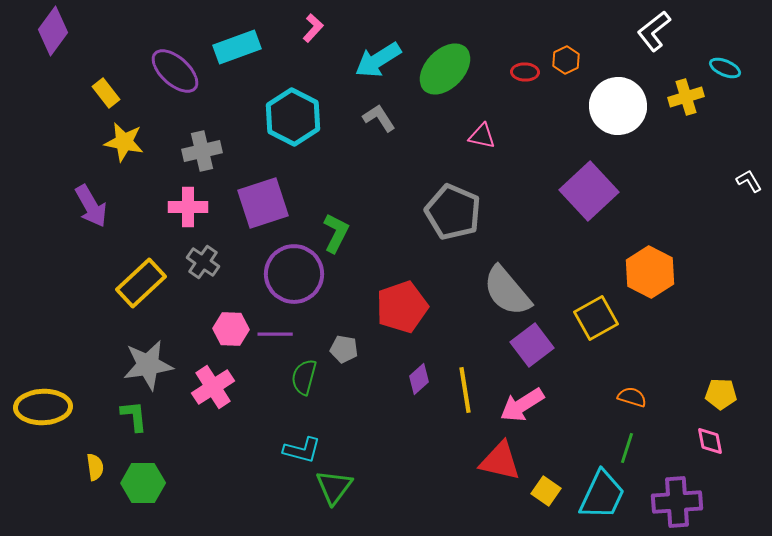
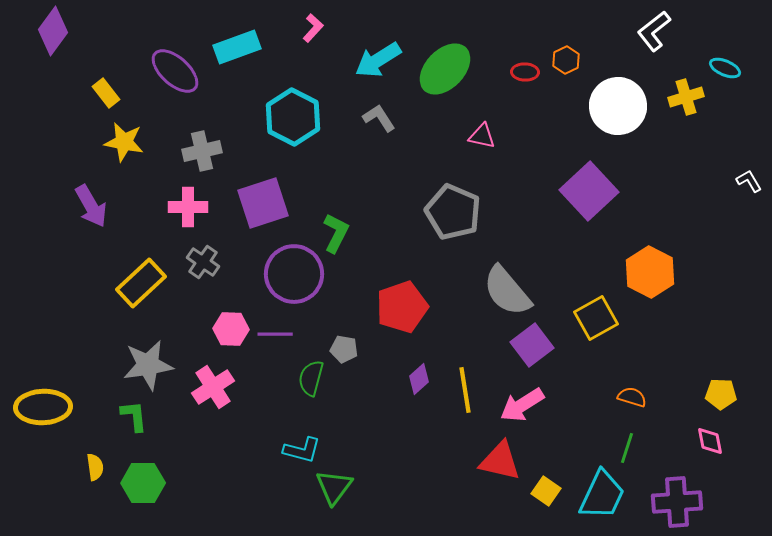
green semicircle at (304, 377): moved 7 px right, 1 px down
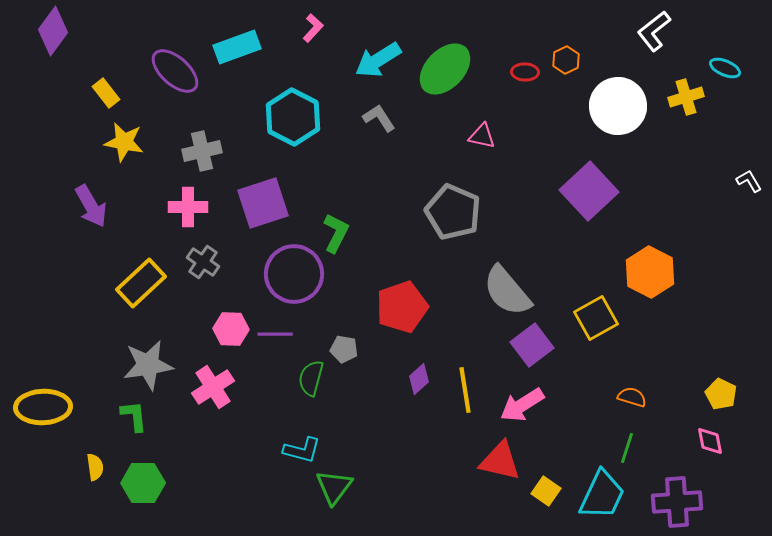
yellow pentagon at (721, 394): rotated 24 degrees clockwise
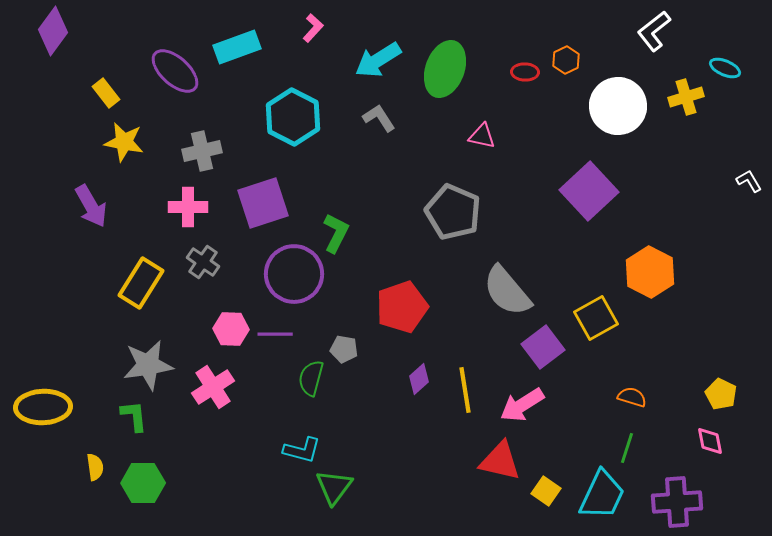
green ellipse at (445, 69): rotated 24 degrees counterclockwise
yellow rectangle at (141, 283): rotated 15 degrees counterclockwise
purple square at (532, 345): moved 11 px right, 2 px down
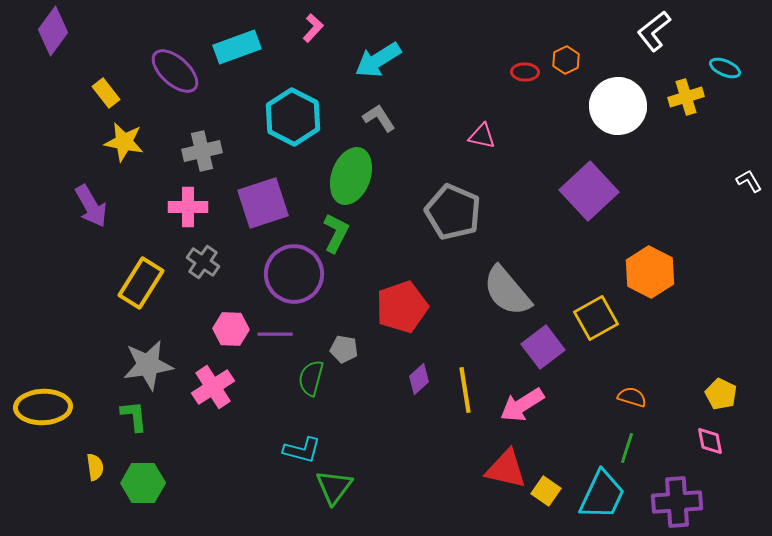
green ellipse at (445, 69): moved 94 px left, 107 px down
red triangle at (500, 461): moved 6 px right, 8 px down
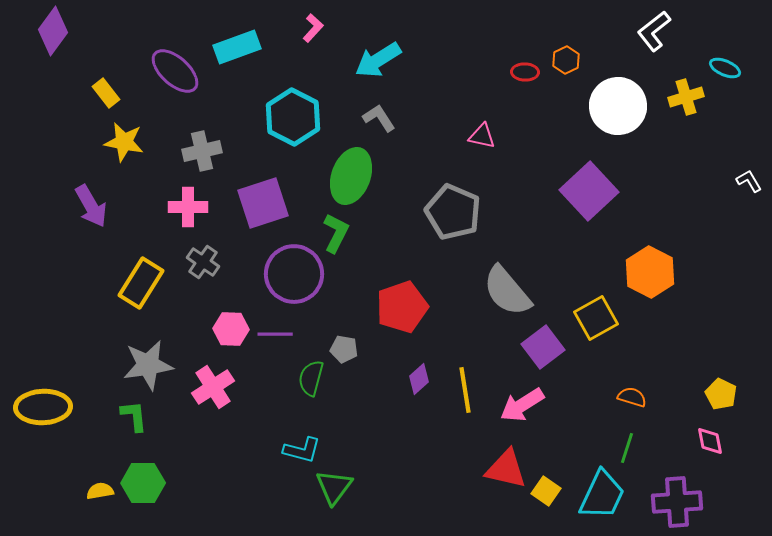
yellow semicircle at (95, 467): moved 5 px right, 24 px down; rotated 92 degrees counterclockwise
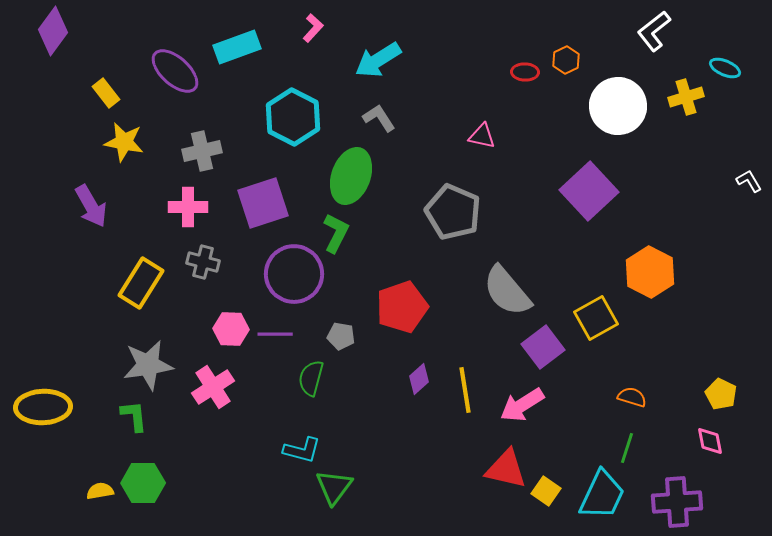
gray cross at (203, 262): rotated 20 degrees counterclockwise
gray pentagon at (344, 349): moved 3 px left, 13 px up
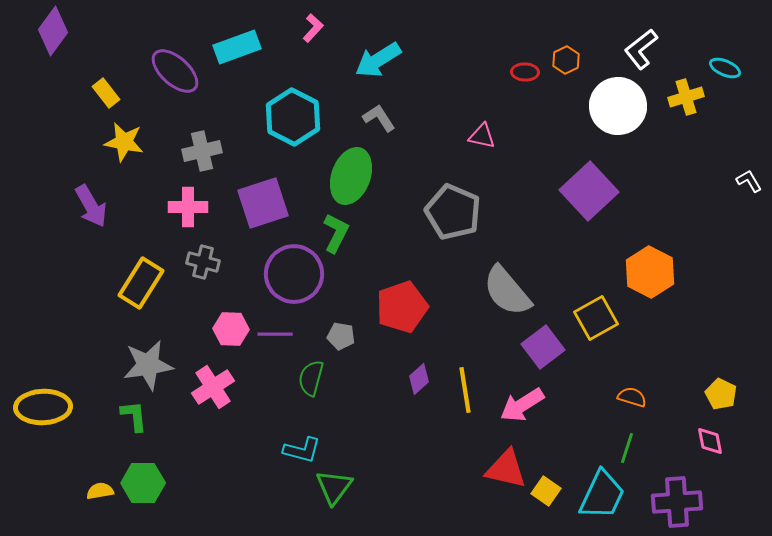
white L-shape at (654, 31): moved 13 px left, 18 px down
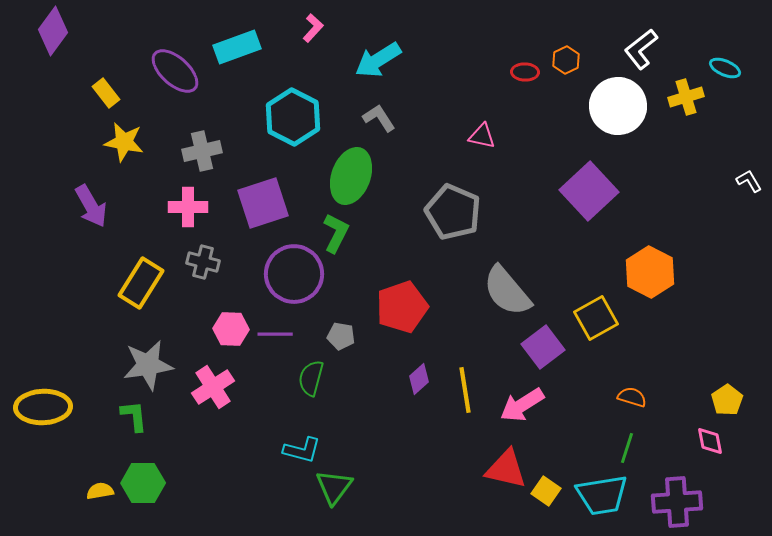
yellow pentagon at (721, 394): moved 6 px right, 6 px down; rotated 12 degrees clockwise
cyan trapezoid at (602, 495): rotated 56 degrees clockwise
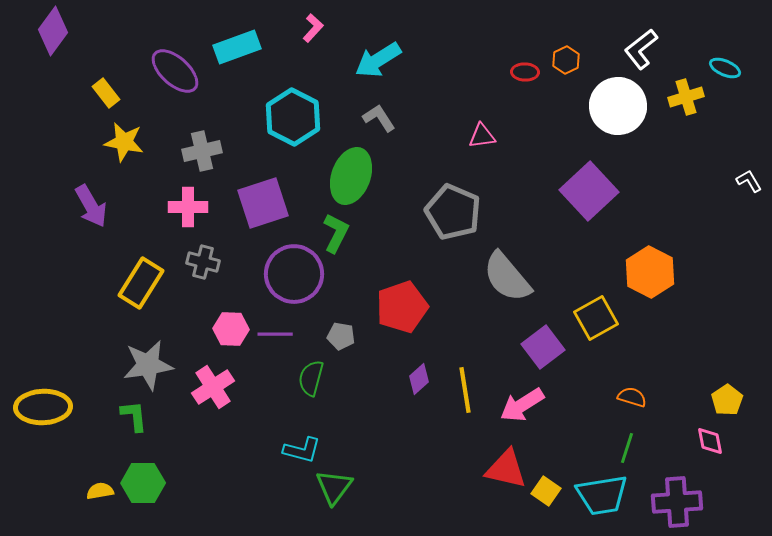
pink triangle at (482, 136): rotated 20 degrees counterclockwise
gray semicircle at (507, 291): moved 14 px up
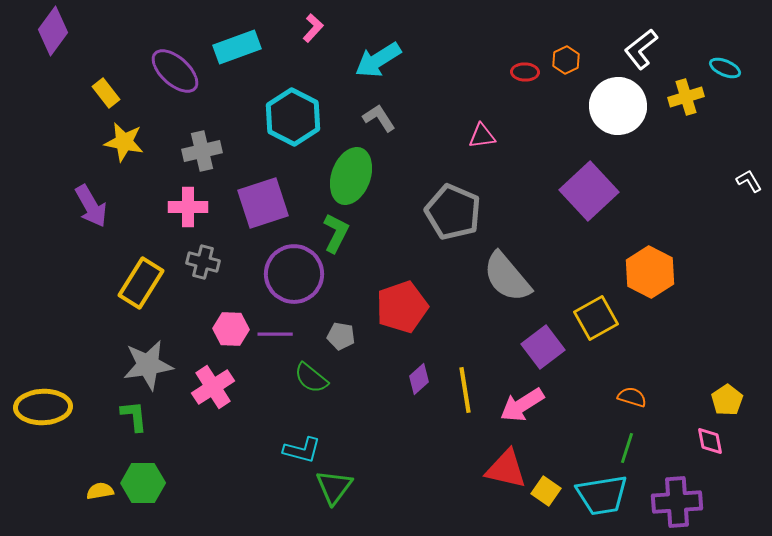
green semicircle at (311, 378): rotated 66 degrees counterclockwise
